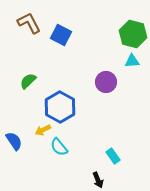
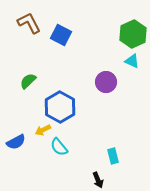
green hexagon: rotated 20 degrees clockwise
cyan triangle: rotated 28 degrees clockwise
blue semicircle: moved 2 px right, 1 px down; rotated 96 degrees clockwise
cyan rectangle: rotated 21 degrees clockwise
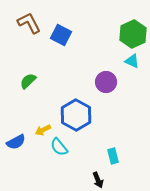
blue hexagon: moved 16 px right, 8 px down
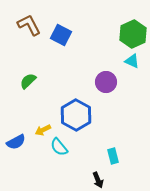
brown L-shape: moved 2 px down
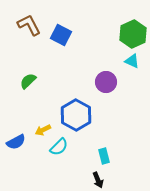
cyan semicircle: rotated 96 degrees counterclockwise
cyan rectangle: moved 9 px left
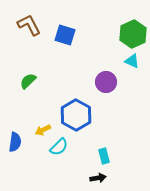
blue square: moved 4 px right; rotated 10 degrees counterclockwise
blue semicircle: moved 1 px left; rotated 54 degrees counterclockwise
black arrow: moved 2 px up; rotated 77 degrees counterclockwise
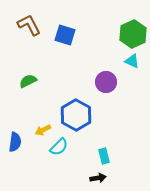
green semicircle: rotated 18 degrees clockwise
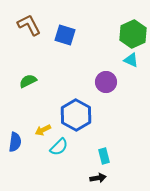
cyan triangle: moved 1 px left, 1 px up
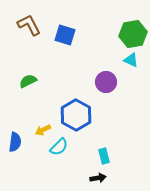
green hexagon: rotated 16 degrees clockwise
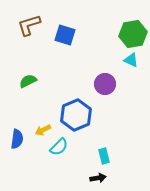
brown L-shape: rotated 80 degrees counterclockwise
purple circle: moved 1 px left, 2 px down
blue hexagon: rotated 8 degrees clockwise
blue semicircle: moved 2 px right, 3 px up
